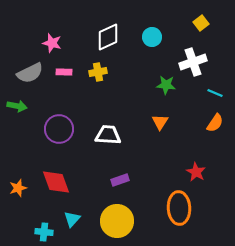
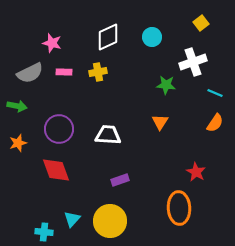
red diamond: moved 12 px up
orange star: moved 45 px up
yellow circle: moved 7 px left
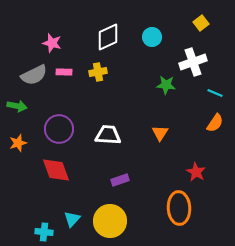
gray semicircle: moved 4 px right, 2 px down
orange triangle: moved 11 px down
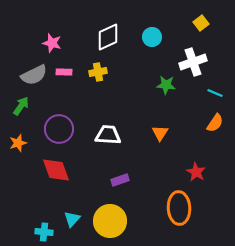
green arrow: moved 4 px right; rotated 66 degrees counterclockwise
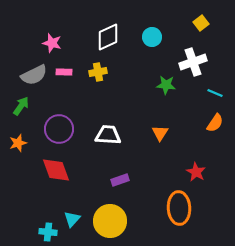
cyan cross: moved 4 px right
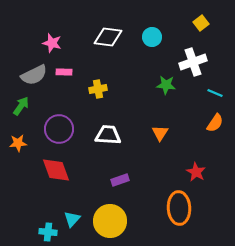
white diamond: rotated 32 degrees clockwise
yellow cross: moved 17 px down
orange star: rotated 12 degrees clockwise
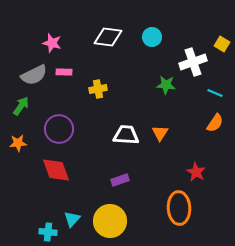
yellow square: moved 21 px right, 21 px down; rotated 21 degrees counterclockwise
white trapezoid: moved 18 px right
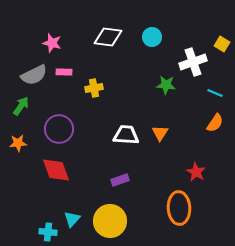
yellow cross: moved 4 px left, 1 px up
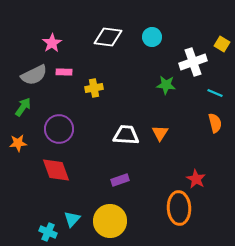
pink star: rotated 24 degrees clockwise
green arrow: moved 2 px right, 1 px down
orange semicircle: rotated 48 degrees counterclockwise
red star: moved 7 px down
cyan cross: rotated 18 degrees clockwise
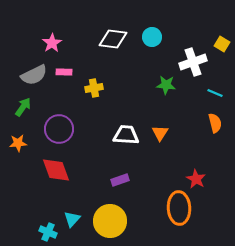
white diamond: moved 5 px right, 2 px down
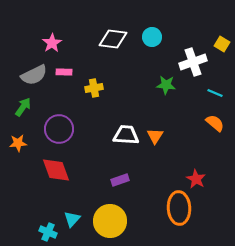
orange semicircle: rotated 36 degrees counterclockwise
orange triangle: moved 5 px left, 3 px down
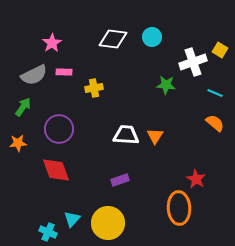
yellow square: moved 2 px left, 6 px down
yellow circle: moved 2 px left, 2 px down
